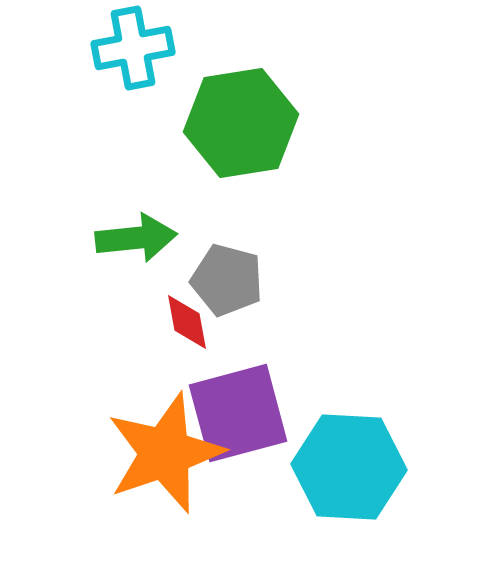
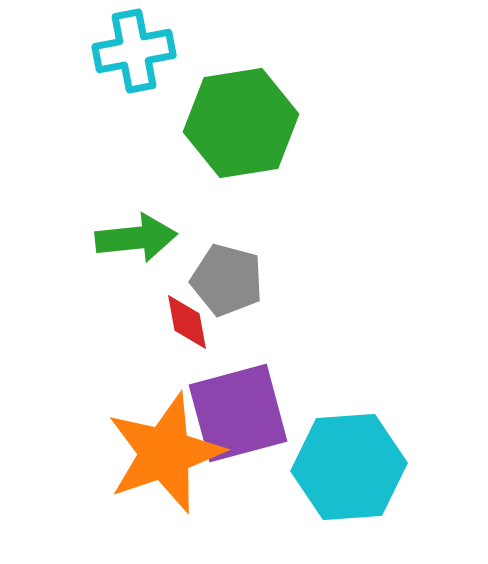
cyan cross: moved 1 px right, 3 px down
cyan hexagon: rotated 7 degrees counterclockwise
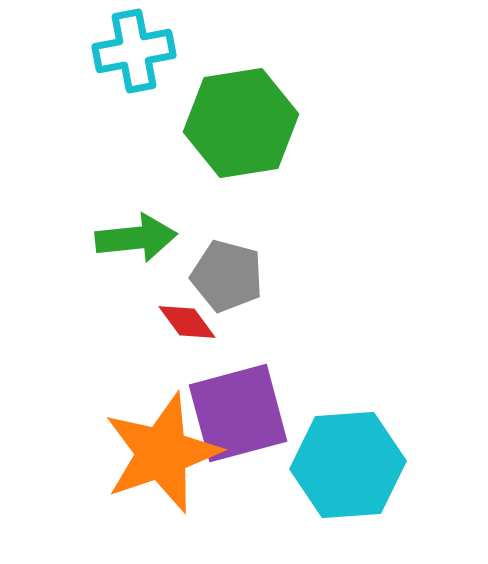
gray pentagon: moved 4 px up
red diamond: rotated 26 degrees counterclockwise
orange star: moved 3 px left
cyan hexagon: moved 1 px left, 2 px up
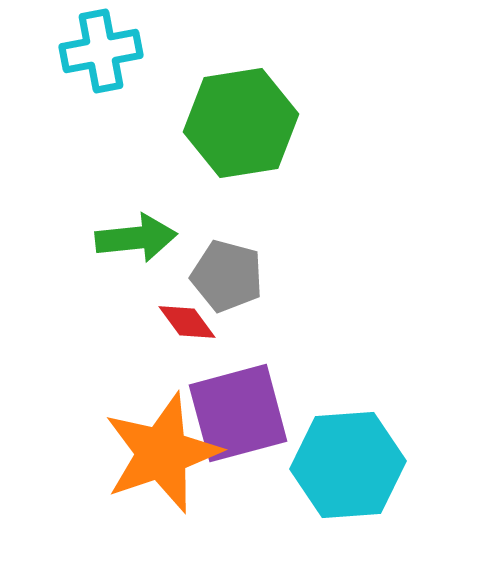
cyan cross: moved 33 px left
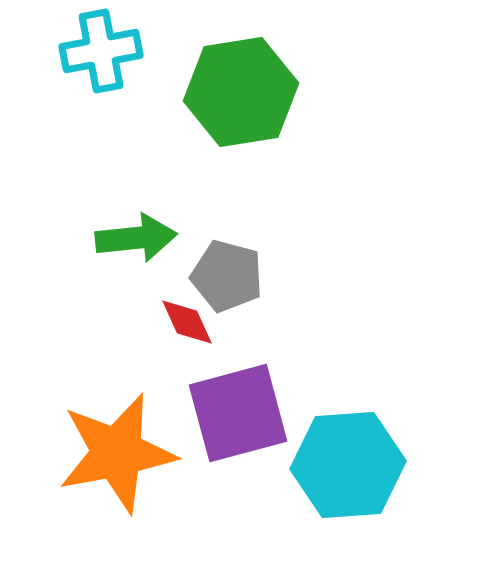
green hexagon: moved 31 px up
red diamond: rotated 12 degrees clockwise
orange star: moved 45 px left; rotated 8 degrees clockwise
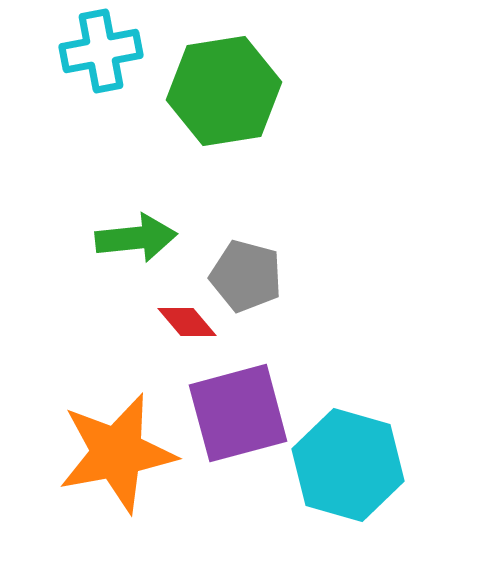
green hexagon: moved 17 px left, 1 px up
gray pentagon: moved 19 px right
red diamond: rotated 16 degrees counterclockwise
cyan hexagon: rotated 20 degrees clockwise
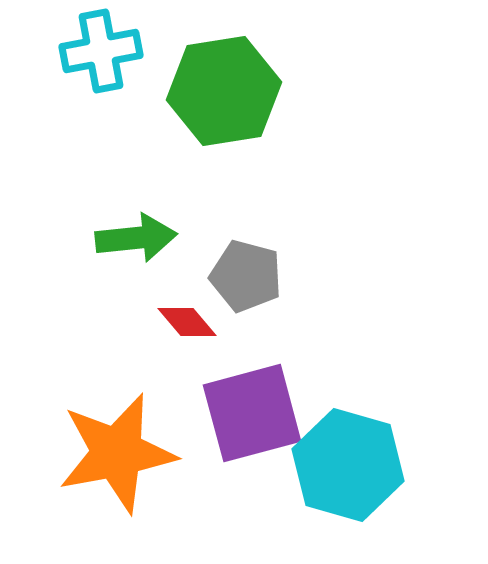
purple square: moved 14 px right
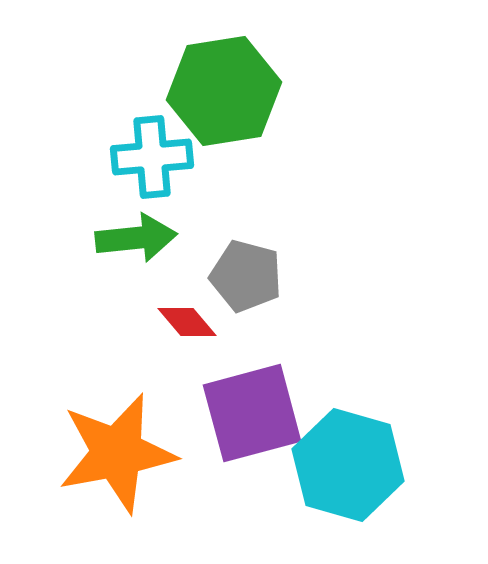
cyan cross: moved 51 px right, 106 px down; rotated 6 degrees clockwise
